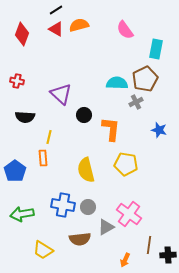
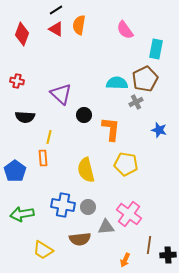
orange semicircle: rotated 66 degrees counterclockwise
gray triangle: rotated 24 degrees clockwise
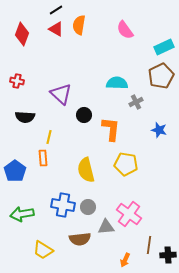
cyan rectangle: moved 8 px right, 2 px up; rotated 54 degrees clockwise
brown pentagon: moved 16 px right, 3 px up
